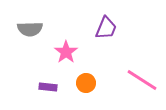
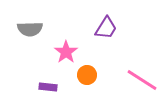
purple trapezoid: rotated 10 degrees clockwise
orange circle: moved 1 px right, 8 px up
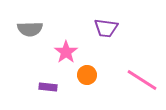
purple trapezoid: rotated 65 degrees clockwise
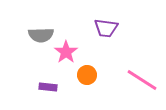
gray semicircle: moved 11 px right, 6 px down
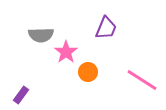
purple trapezoid: rotated 75 degrees counterclockwise
orange circle: moved 1 px right, 3 px up
purple rectangle: moved 27 px left, 8 px down; rotated 60 degrees counterclockwise
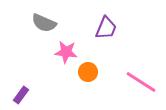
gray semicircle: moved 3 px right, 12 px up; rotated 25 degrees clockwise
pink star: rotated 30 degrees counterclockwise
pink line: moved 1 px left, 2 px down
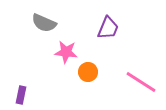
purple trapezoid: moved 2 px right
purple rectangle: rotated 24 degrees counterclockwise
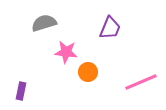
gray semicircle: rotated 140 degrees clockwise
purple trapezoid: moved 2 px right
pink line: rotated 56 degrees counterclockwise
purple rectangle: moved 4 px up
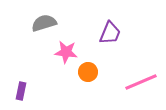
purple trapezoid: moved 5 px down
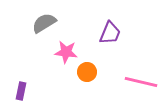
gray semicircle: rotated 15 degrees counterclockwise
orange circle: moved 1 px left
pink line: rotated 36 degrees clockwise
